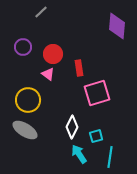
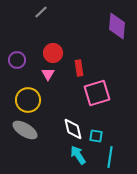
purple circle: moved 6 px left, 13 px down
red circle: moved 1 px up
pink triangle: rotated 24 degrees clockwise
white diamond: moved 1 px right, 2 px down; rotated 40 degrees counterclockwise
cyan square: rotated 24 degrees clockwise
cyan arrow: moved 1 px left, 1 px down
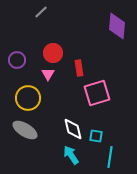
yellow circle: moved 2 px up
cyan arrow: moved 7 px left
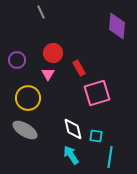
gray line: rotated 72 degrees counterclockwise
red rectangle: rotated 21 degrees counterclockwise
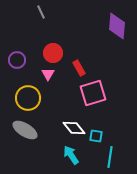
pink square: moved 4 px left
white diamond: moved 1 px right, 1 px up; rotated 25 degrees counterclockwise
